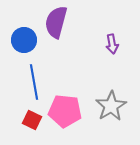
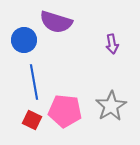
purple semicircle: rotated 88 degrees counterclockwise
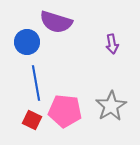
blue circle: moved 3 px right, 2 px down
blue line: moved 2 px right, 1 px down
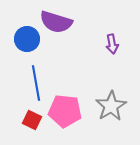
blue circle: moved 3 px up
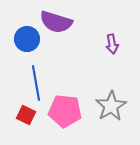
red square: moved 6 px left, 5 px up
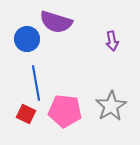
purple arrow: moved 3 px up
red square: moved 1 px up
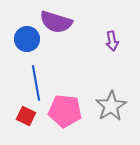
red square: moved 2 px down
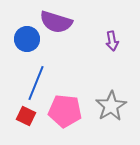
blue line: rotated 32 degrees clockwise
